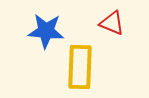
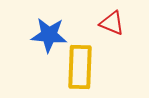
blue star: moved 3 px right, 4 px down
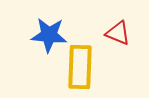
red triangle: moved 6 px right, 10 px down
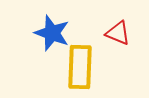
blue star: moved 3 px right, 2 px up; rotated 15 degrees clockwise
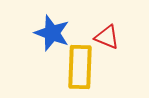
red triangle: moved 11 px left, 4 px down
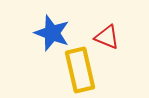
yellow rectangle: moved 3 px down; rotated 15 degrees counterclockwise
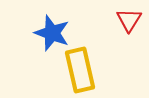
red triangle: moved 22 px right, 17 px up; rotated 40 degrees clockwise
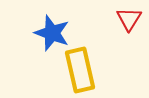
red triangle: moved 1 px up
